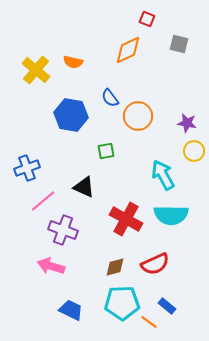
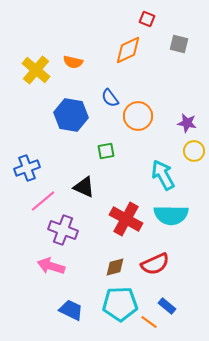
cyan pentagon: moved 2 px left, 1 px down
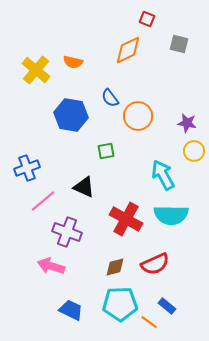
purple cross: moved 4 px right, 2 px down
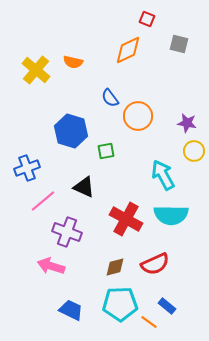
blue hexagon: moved 16 px down; rotated 8 degrees clockwise
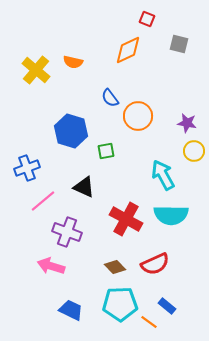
brown diamond: rotated 60 degrees clockwise
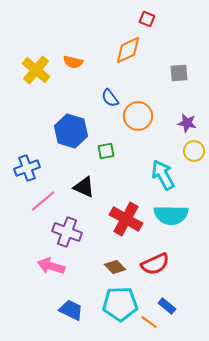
gray square: moved 29 px down; rotated 18 degrees counterclockwise
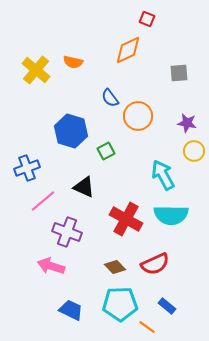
green square: rotated 18 degrees counterclockwise
orange line: moved 2 px left, 5 px down
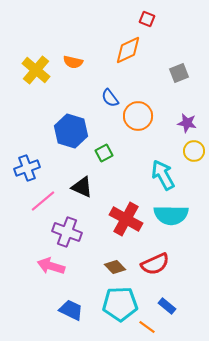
gray square: rotated 18 degrees counterclockwise
green square: moved 2 px left, 2 px down
black triangle: moved 2 px left
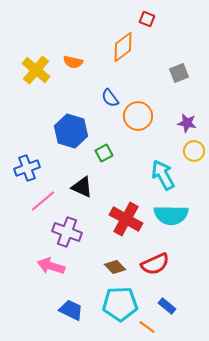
orange diamond: moved 5 px left, 3 px up; rotated 12 degrees counterclockwise
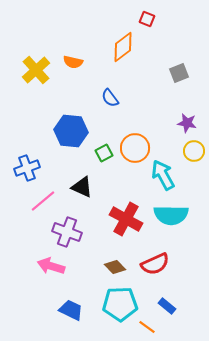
yellow cross: rotated 8 degrees clockwise
orange circle: moved 3 px left, 32 px down
blue hexagon: rotated 12 degrees counterclockwise
